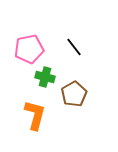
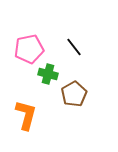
green cross: moved 3 px right, 3 px up
orange L-shape: moved 9 px left
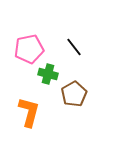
orange L-shape: moved 3 px right, 3 px up
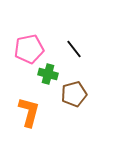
black line: moved 2 px down
brown pentagon: rotated 15 degrees clockwise
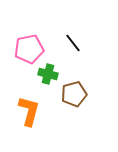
black line: moved 1 px left, 6 px up
orange L-shape: moved 1 px up
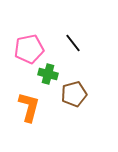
orange L-shape: moved 4 px up
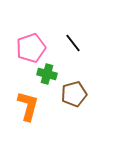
pink pentagon: moved 2 px right, 1 px up; rotated 8 degrees counterclockwise
green cross: moved 1 px left
orange L-shape: moved 1 px left, 1 px up
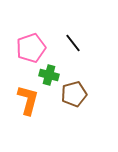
green cross: moved 2 px right, 1 px down
orange L-shape: moved 6 px up
